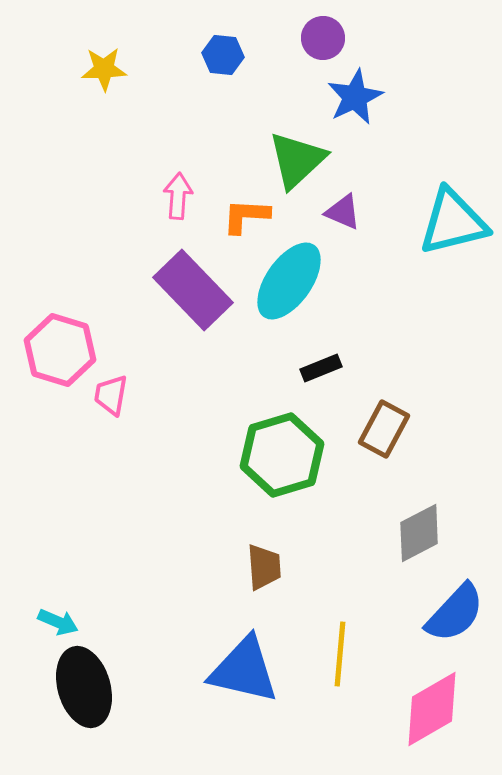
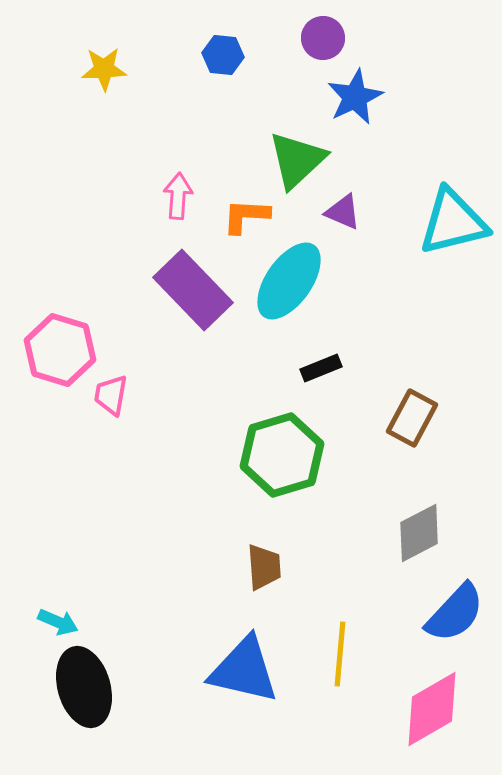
brown rectangle: moved 28 px right, 11 px up
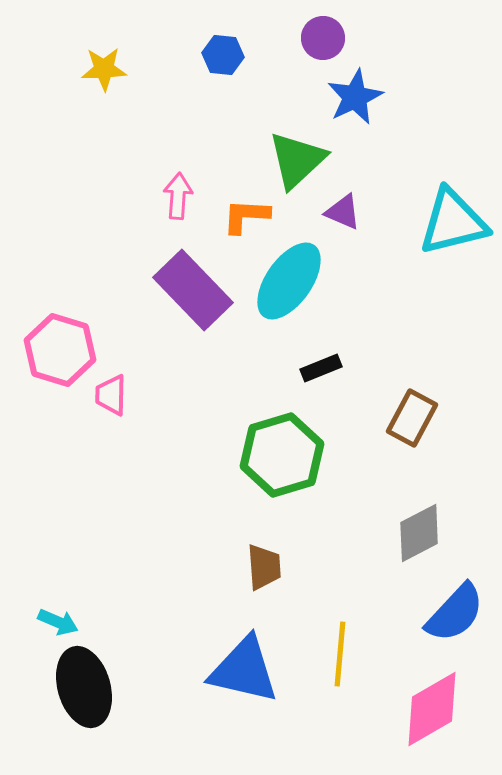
pink trapezoid: rotated 9 degrees counterclockwise
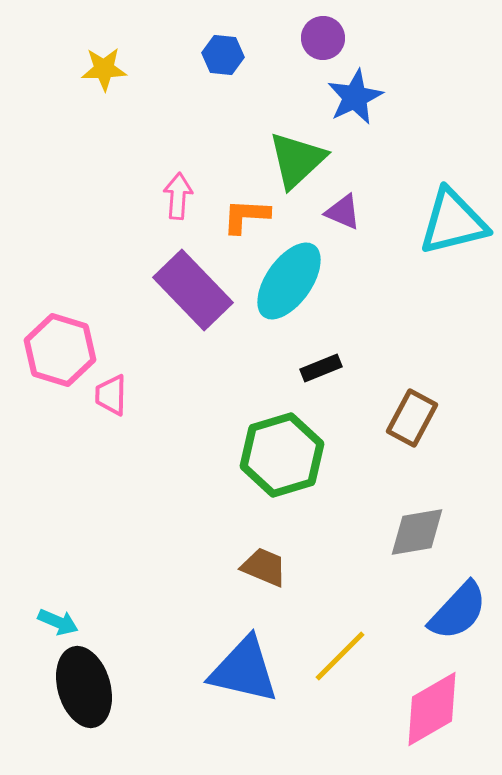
gray diamond: moved 2 px left, 1 px up; rotated 18 degrees clockwise
brown trapezoid: rotated 63 degrees counterclockwise
blue semicircle: moved 3 px right, 2 px up
yellow line: moved 2 px down; rotated 40 degrees clockwise
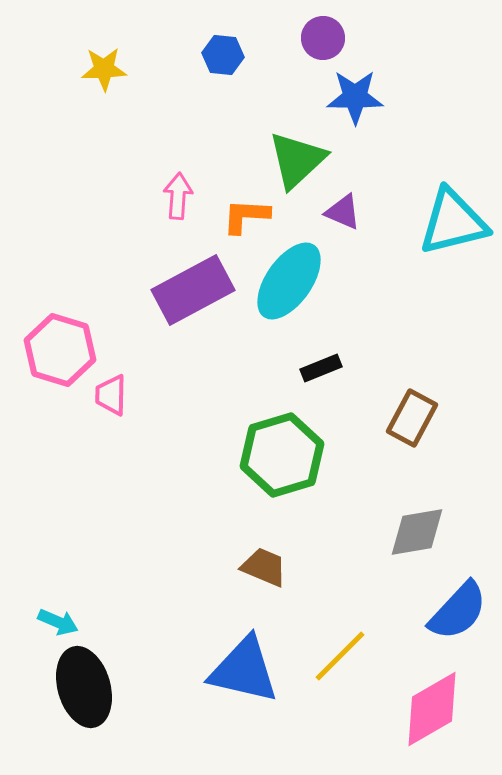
blue star: rotated 26 degrees clockwise
purple rectangle: rotated 74 degrees counterclockwise
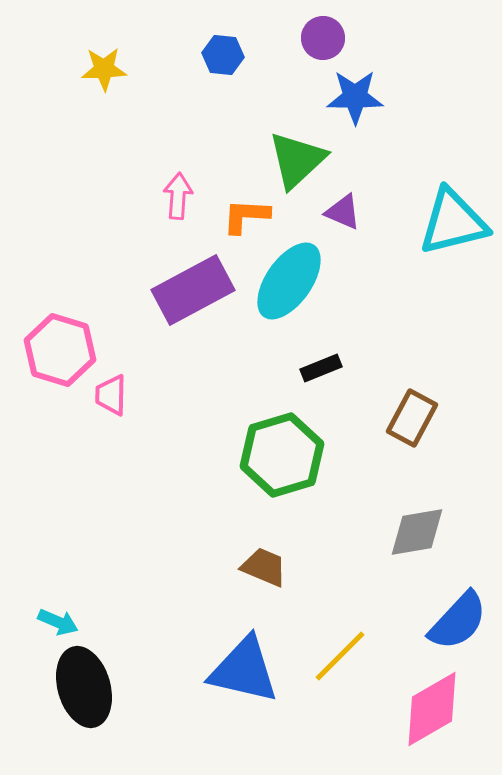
blue semicircle: moved 10 px down
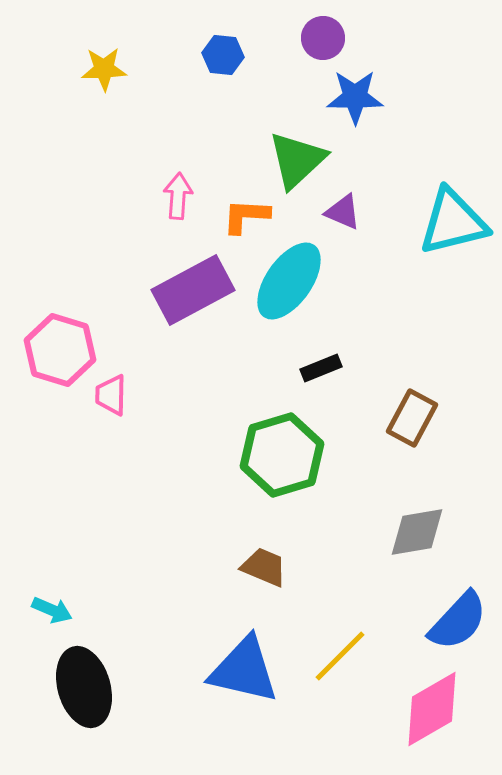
cyan arrow: moved 6 px left, 12 px up
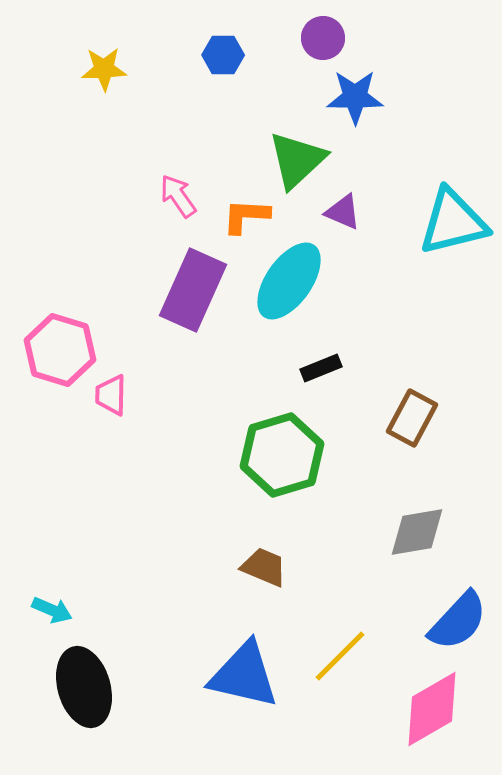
blue hexagon: rotated 6 degrees counterclockwise
pink arrow: rotated 39 degrees counterclockwise
purple rectangle: rotated 38 degrees counterclockwise
blue triangle: moved 5 px down
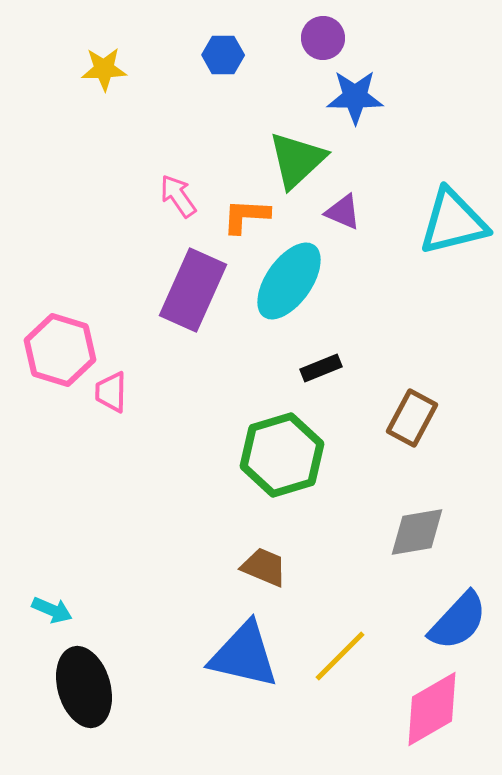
pink trapezoid: moved 3 px up
blue triangle: moved 20 px up
